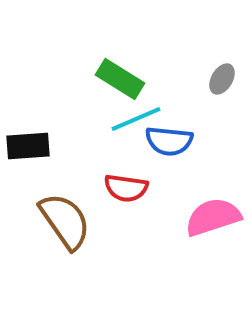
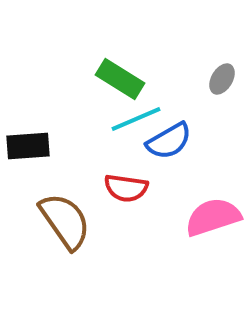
blue semicircle: rotated 36 degrees counterclockwise
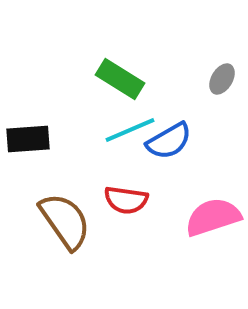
cyan line: moved 6 px left, 11 px down
black rectangle: moved 7 px up
red semicircle: moved 12 px down
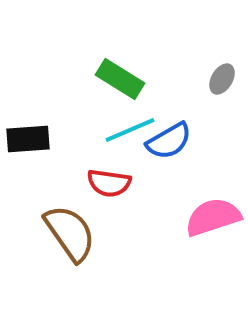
red semicircle: moved 17 px left, 17 px up
brown semicircle: moved 5 px right, 12 px down
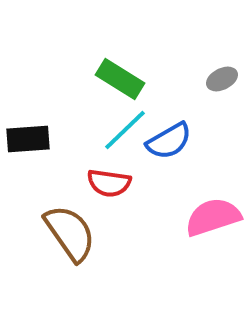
gray ellipse: rotated 32 degrees clockwise
cyan line: moved 5 px left; rotated 21 degrees counterclockwise
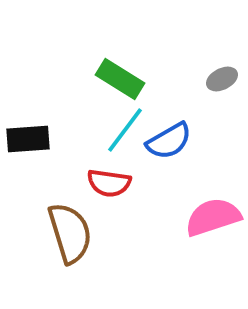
cyan line: rotated 9 degrees counterclockwise
brown semicircle: rotated 18 degrees clockwise
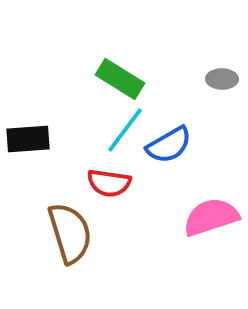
gray ellipse: rotated 28 degrees clockwise
blue semicircle: moved 4 px down
pink semicircle: moved 2 px left
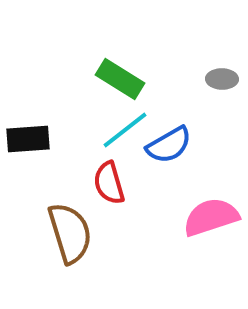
cyan line: rotated 15 degrees clockwise
red semicircle: rotated 66 degrees clockwise
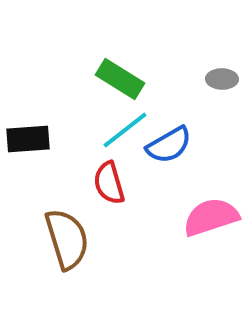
brown semicircle: moved 3 px left, 6 px down
